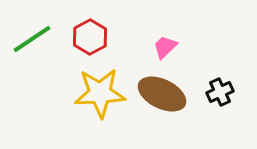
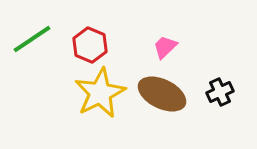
red hexagon: moved 8 px down; rotated 8 degrees counterclockwise
yellow star: rotated 24 degrees counterclockwise
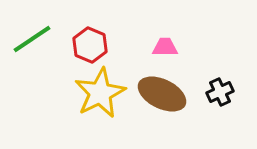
pink trapezoid: rotated 44 degrees clockwise
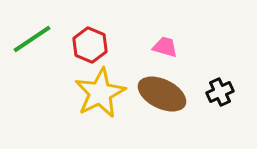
pink trapezoid: rotated 16 degrees clockwise
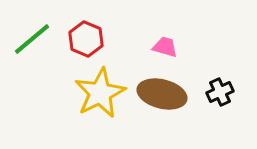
green line: rotated 6 degrees counterclockwise
red hexagon: moved 4 px left, 6 px up
brown ellipse: rotated 12 degrees counterclockwise
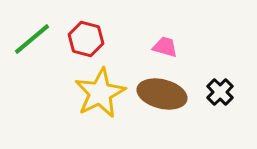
red hexagon: rotated 8 degrees counterclockwise
black cross: rotated 20 degrees counterclockwise
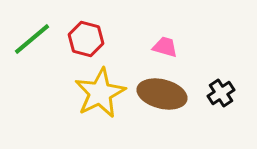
black cross: moved 1 px right, 1 px down; rotated 12 degrees clockwise
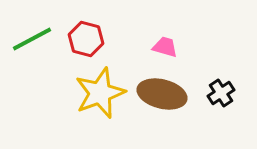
green line: rotated 12 degrees clockwise
yellow star: rotated 6 degrees clockwise
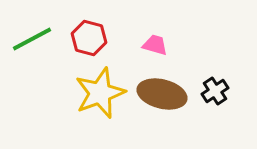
red hexagon: moved 3 px right, 1 px up
pink trapezoid: moved 10 px left, 2 px up
black cross: moved 6 px left, 2 px up
